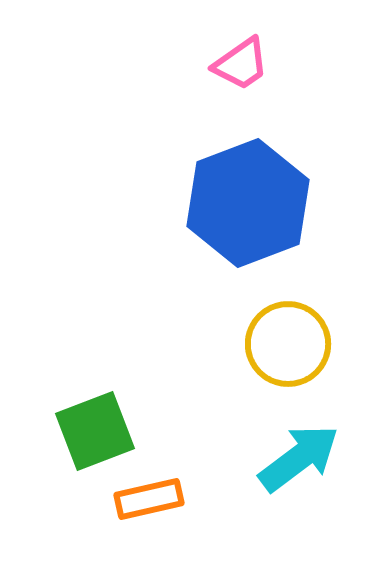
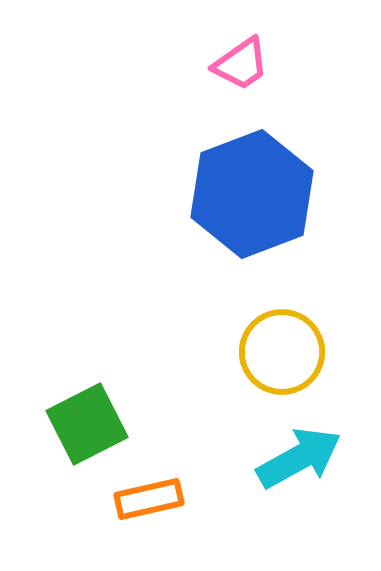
blue hexagon: moved 4 px right, 9 px up
yellow circle: moved 6 px left, 8 px down
green square: moved 8 px left, 7 px up; rotated 6 degrees counterclockwise
cyan arrow: rotated 8 degrees clockwise
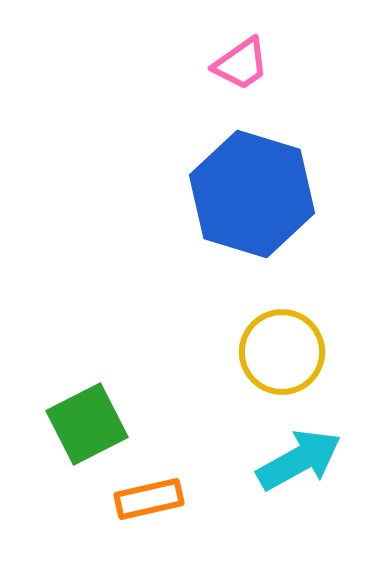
blue hexagon: rotated 22 degrees counterclockwise
cyan arrow: moved 2 px down
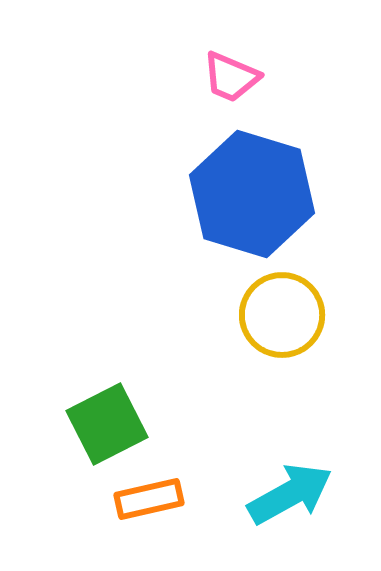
pink trapezoid: moved 10 px left, 13 px down; rotated 58 degrees clockwise
yellow circle: moved 37 px up
green square: moved 20 px right
cyan arrow: moved 9 px left, 34 px down
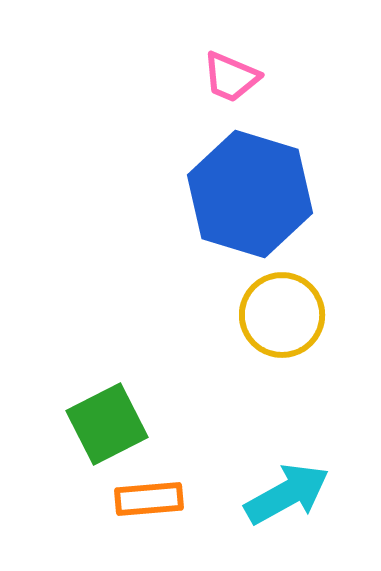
blue hexagon: moved 2 px left
cyan arrow: moved 3 px left
orange rectangle: rotated 8 degrees clockwise
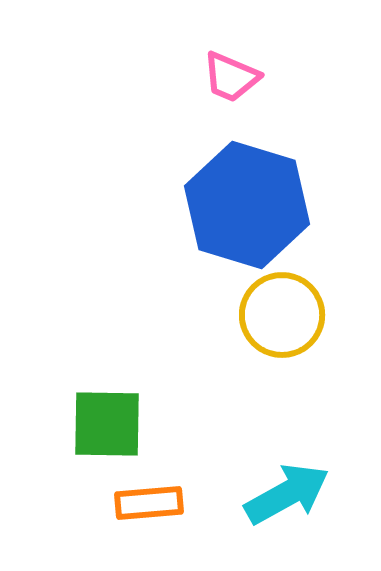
blue hexagon: moved 3 px left, 11 px down
green square: rotated 28 degrees clockwise
orange rectangle: moved 4 px down
